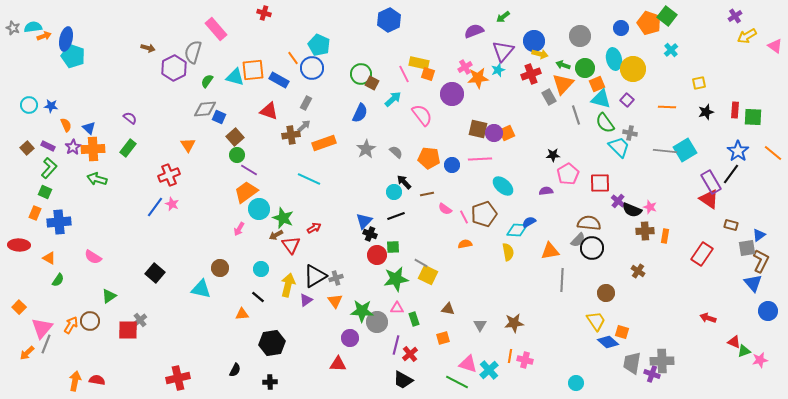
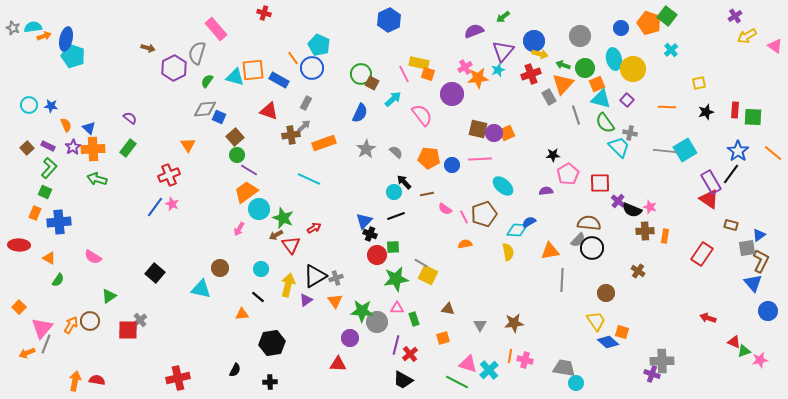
gray semicircle at (193, 52): moved 4 px right, 1 px down
orange arrow at (27, 353): rotated 21 degrees clockwise
gray trapezoid at (632, 363): moved 68 px left, 5 px down; rotated 90 degrees clockwise
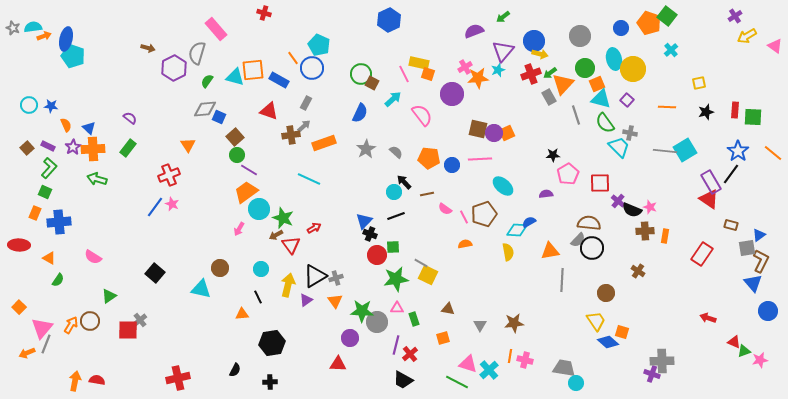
green arrow at (563, 65): moved 13 px left, 8 px down; rotated 56 degrees counterclockwise
purple semicircle at (546, 191): moved 3 px down
black line at (258, 297): rotated 24 degrees clockwise
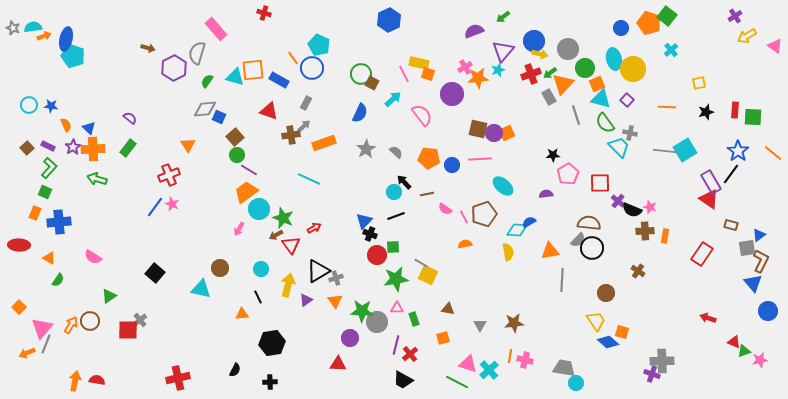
gray circle at (580, 36): moved 12 px left, 13 px down
black triangle at (315, 276): moved 3 px right, 5 px up
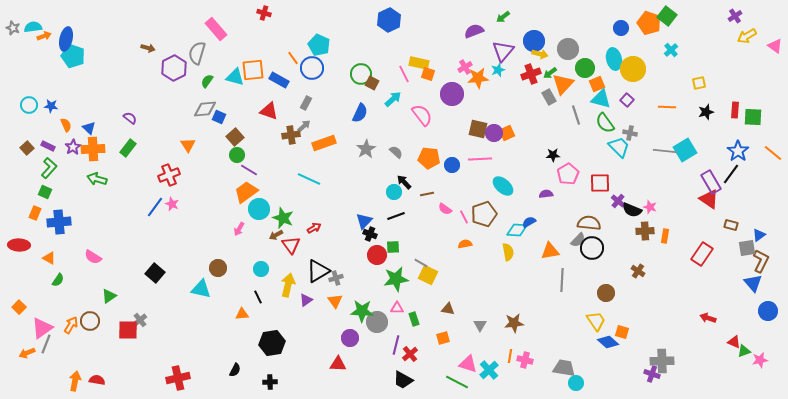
brown circle at (220, 268): moved 2 px left
pink triangle at (42, 328): rotated 15 degrees clockwise
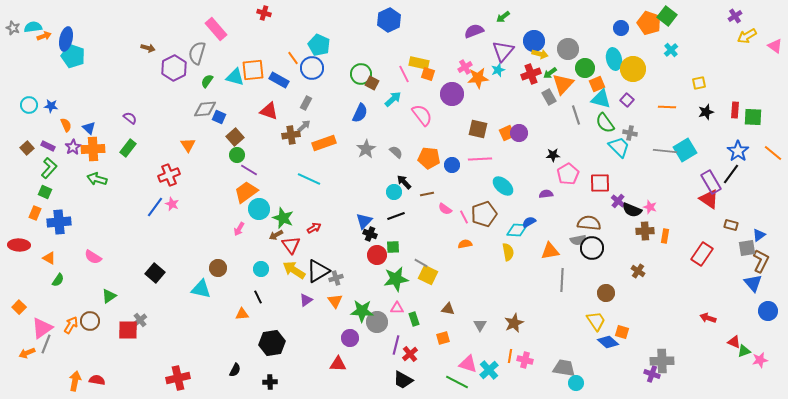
purple circle at (494, 133): moved 25 px right
gray semicircle at (578, 240): rotated 35 degrees clockwise
yellow arrow at (288, 285): moved 6 px right, 15 px up; rotated 70 degrees counterclockwise
brown star at (514, 323): rotated 18 degrees counterclockwise
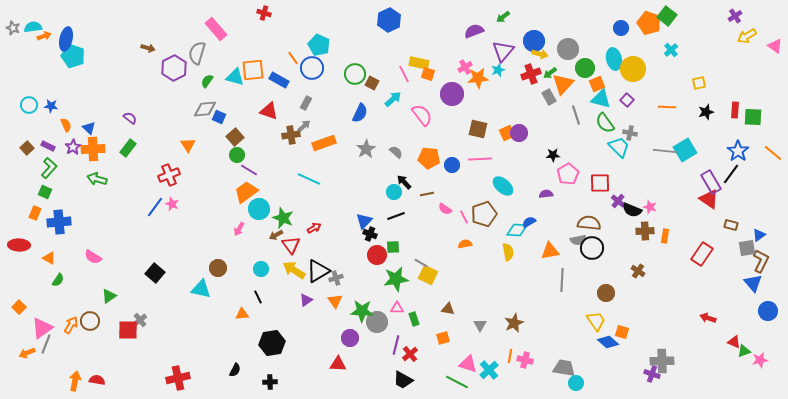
green circle at (361, 74): moved 6 px left
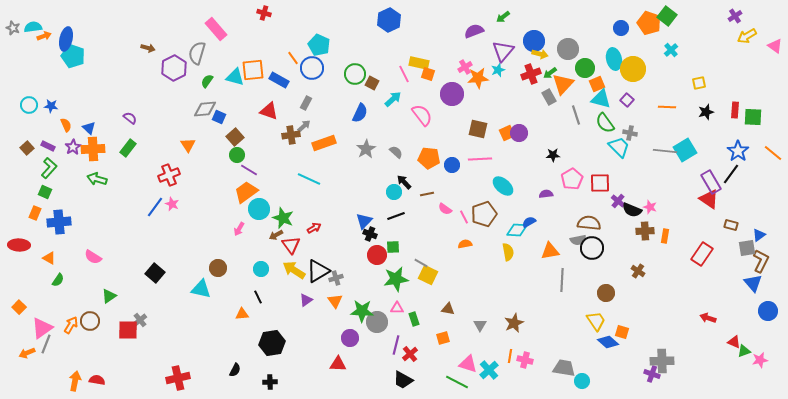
pink pentagon at (568, 174): moved 4 px right, 5 px down
cyan circle at (576, 383): moved 6 px right, 2 px up
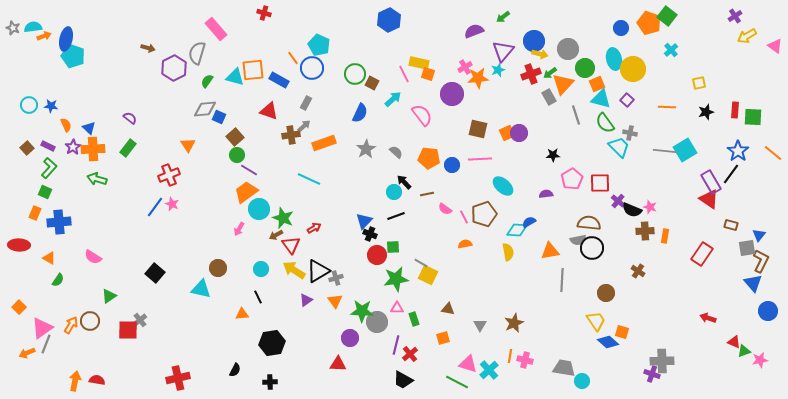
blue triangle at (759, 235): rotated 16 degrees counterclockwise
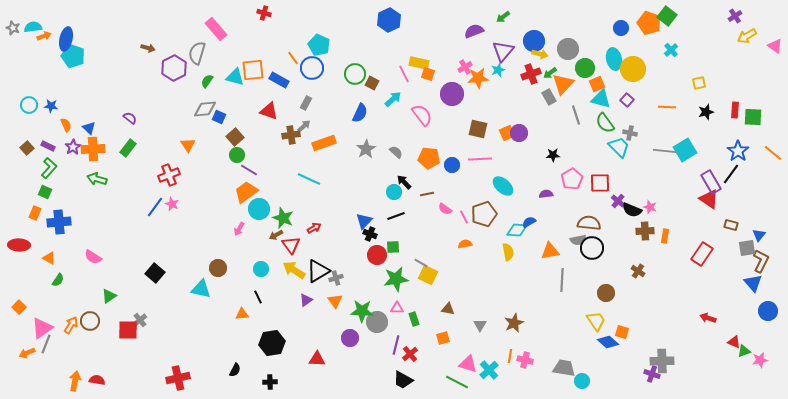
red triangle at (338, 364): moved 21 px left, 5 px up
